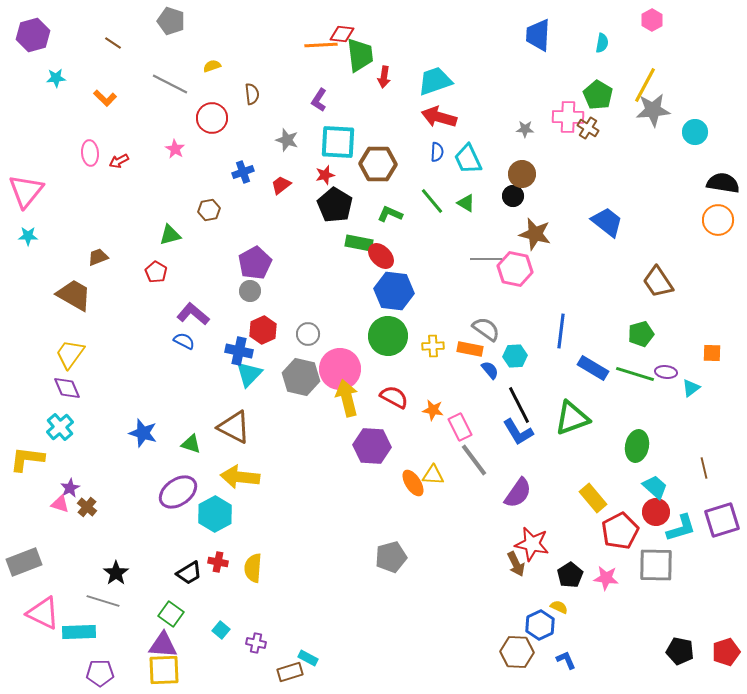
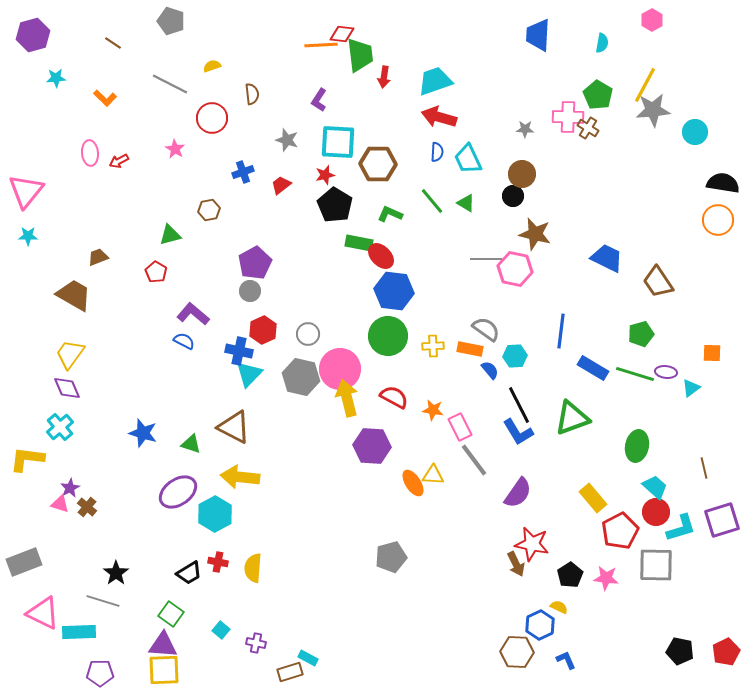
blue trapezoid at (607, 222): moved 36 px down; rotated 12 degrees counterclockwise
red pentagon at (726, 652): rotated 8 degrees counterclockwise
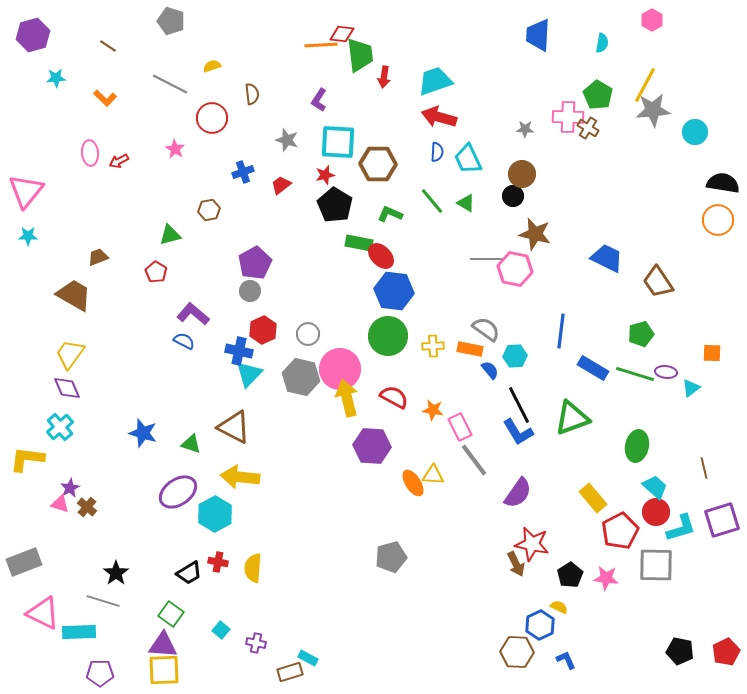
brown line at (113, 43): moved 5 px left, 3 px down
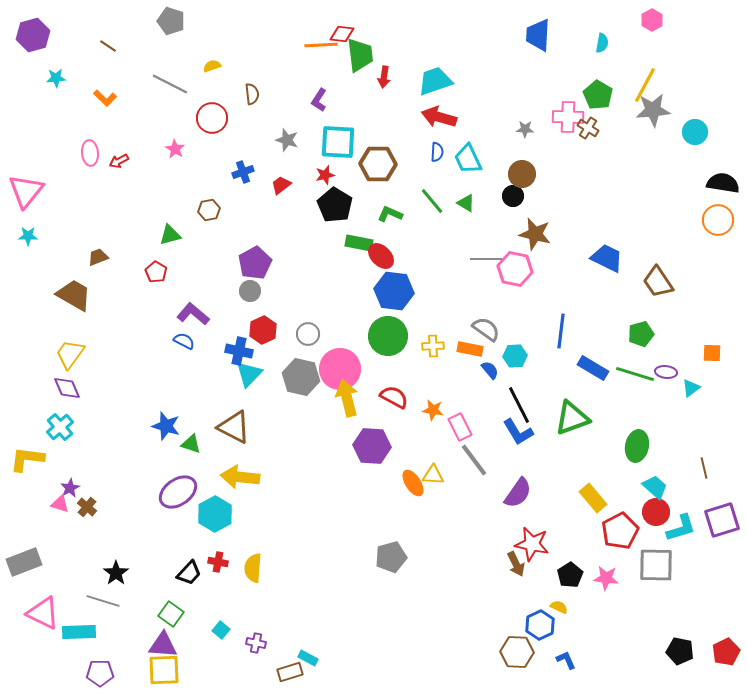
blue star at (143, 433): moved 23 px right, 7 px up
black trapezoid at (189, 573): rotated 16 degrees counterclockwise
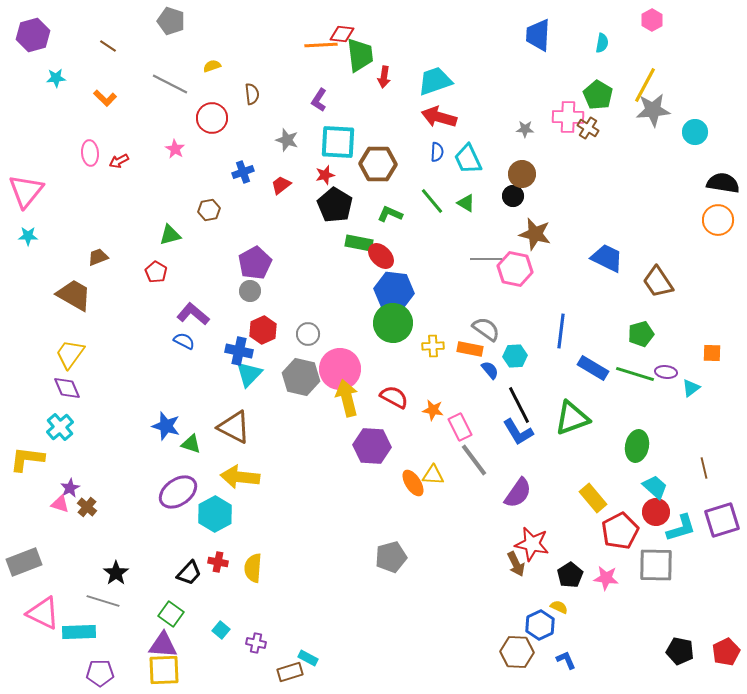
green circle at (388, 336): moved 5 px right, 13 px up
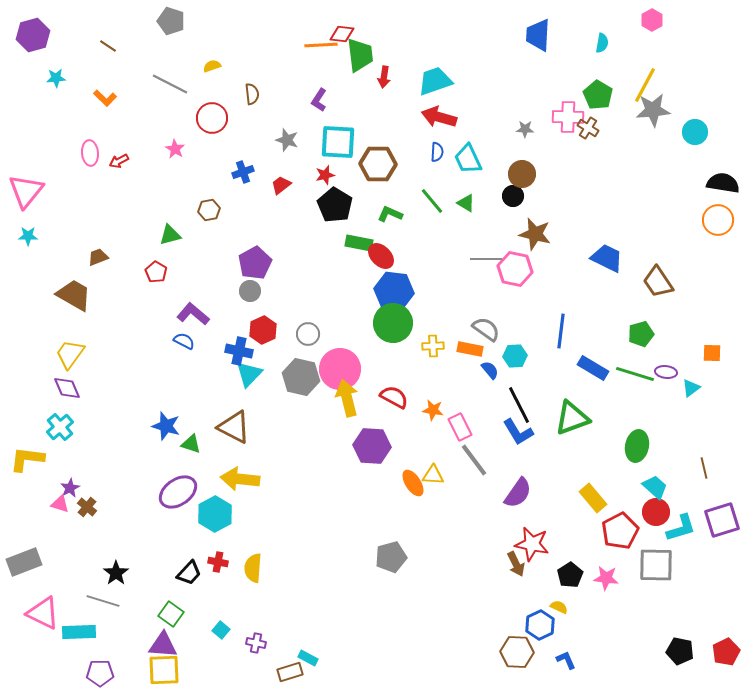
yellow arrow at (240, 477): moved 2 px down
